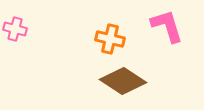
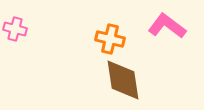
pink L-shape: rotated 36 degrees counterclockwise
brown diamond: moved 1 px up; rotated 48 degrees clockwise
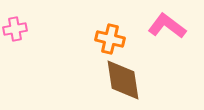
pink cross: rotated 25 degrees counterclockwise
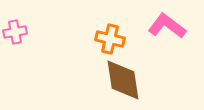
pink cross: moved 3 px down
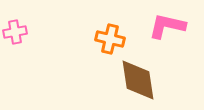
pink L-shape: rotated 24 degrees counterclockwise
brown diamond: moved 15 px right
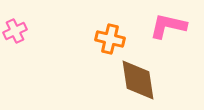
pink L-shape: moved 1 px right
pink cross: moved 1 px up; rotated 15 degrees counterclockwise
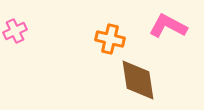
pink L-shape: rotated 15 degrees clockwise
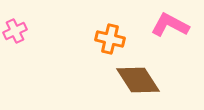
pink L-shape: moved 2 px right, 1 px up
brown diamond: rotated 24 degrees counterclockwise
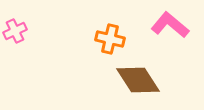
pink L-shape: rotated 12 degrees clockwise
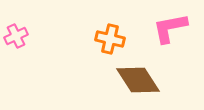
pink L-shape: moved 3 px down; rotated 51 degrees counterclockwise
pink cross: moved 1 px right, 5 px down
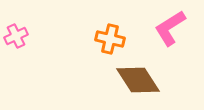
pink L-shape: rotated 21 degrees counterclockwise
